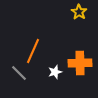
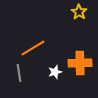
orange line: moved 3 px up; rotated 35 degrees clockwise
gray line: rotated 36 degrees clockwise
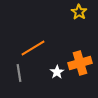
orange cross: rotated 15 degrees counterclockwise
white star: moved 2 px right; rotated 16 degrees counterclockwise
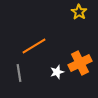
orange line: moved 1 px right, 2 px up
orange cross: rotated 10 degrees counterclockwise
white star: rotated 16 degrees clockwise
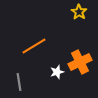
orange cross: moved 1 px up
gray line: moved 9 px down
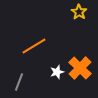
orange cross: moved 6 px down; rotated 20 degrees counterclockwise
gray line: rotated 30 degrees clockwise
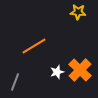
yellow star: moved 1 px left; rotated 28 degrees counterclockwise
orange cross: moved 2 px down
gray line: moved 4 px left
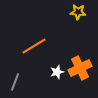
orange cross: moved 2 px up; rotated 20 degrees clockwise
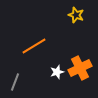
yellow star: moved 2 px left, 3 px down; rotated 14 degrees clockwise
